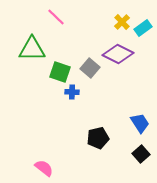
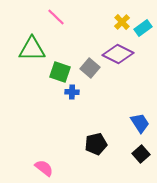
black pentagon: moved 2 px left, 6 px down
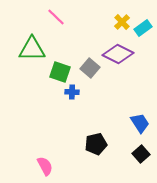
pink semicircle: moved 1 px right, 2 px up; rotated 24 degrees clockwise
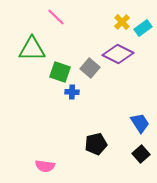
pink semicircle: rotated 126 degrees clockwise
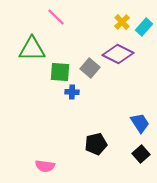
cyan rectangle: moved 1 px right, 1 px up; rotated 12 degrees counterclockwise
green square: rotated 15 degrees counterclockwise
